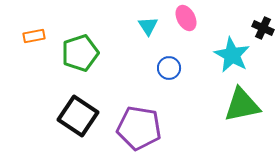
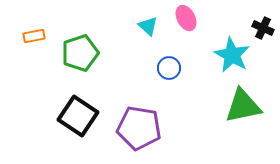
cyan triangle: rotated 15 degrees counterclockwise
green triangle: moved 1 px right, 1 px down
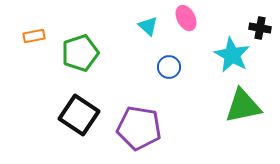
black cross: moved 3 px left; rotated 15 degrees counterclockwise
blue circle: moved 1 px up
black square: moved 1 px right, 1 px up
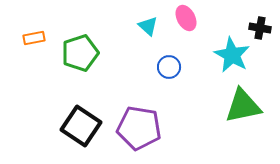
orange rectangle: moved 2 px down
black square: moved 2 px right, 11 px down
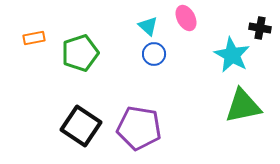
blue circle: moved 15 px left, 13 px up
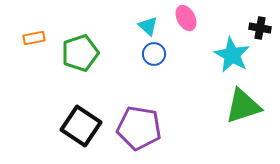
green triangle: rotated 6 degrees counterclockwise
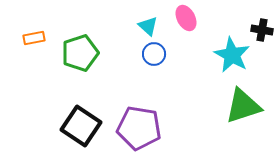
black cross: moved 2 px right, 2 px down
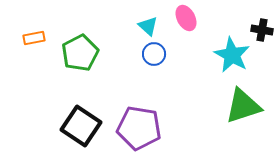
green pentagon: rotated 9 degrees counterclockwise
